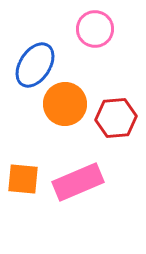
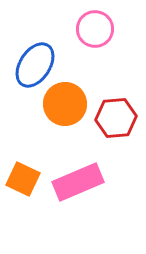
orange square: rotated 20 degrees clockwise
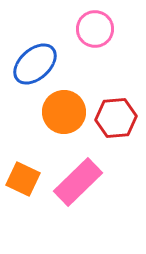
blue ellipse: moved 1 px up; rotated 15 degrees clockwise
orange circle: moved 1 px left, 8 px down
pink rectangle: rotated 21 degrees counterclockwise
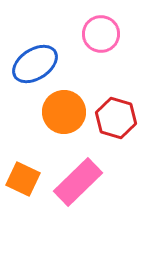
pink circle: moved 6 px right, 5 px down
blue ellipse: rotated 9 degrees clockwise
red hexagon: rotated 21 degrees clockwise
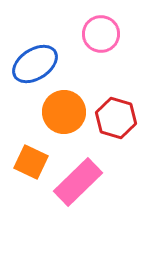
orange square: moved 8 px right, 17 px up
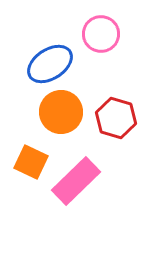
blue ellipse: moved 15 px right
orange circle: moved 3 px left
pink rectangle: moved 2 px left, 1 px up
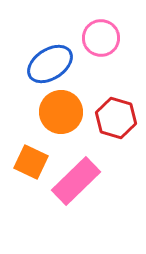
pink circle: moved 4 px down
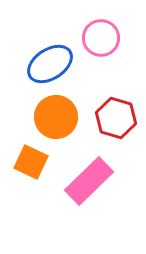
orange circle: moved 5 px left, 5 px down
pink rectangle: moved 13 px right
